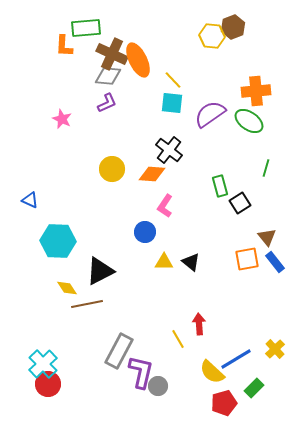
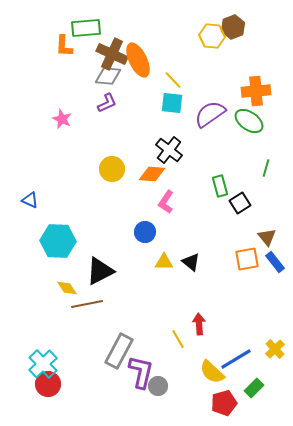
pink L-shape at (165, 206): moved 1 px right, 4 px up
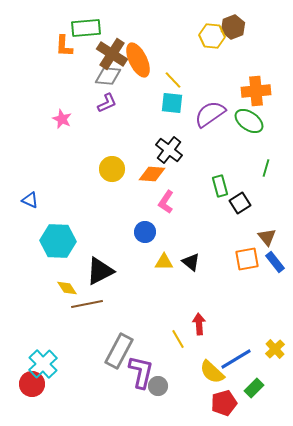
brown cross at (112, 54): rotated 8 degrees clockwise
red circle at (48, 384): moved 16 px left
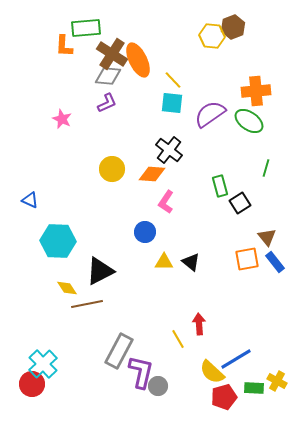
yellow cross at (275, 349): moved 2 px right, 32 px down; rotated 18 degrees counterclockwise
green rectangle at (254, 388): rotated 48 degrees clockwise
red pentagon at (224, 403): moved 6 px up
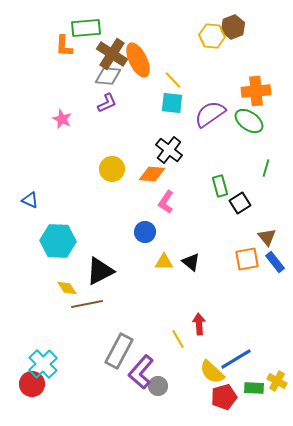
purple L-shape at (141, 372): rotated 152 degrees counterclockwise
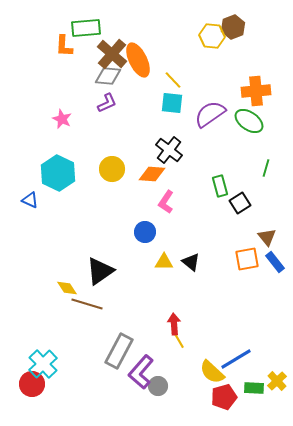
brown cross at (112, 54): rotated 8 degrees clockwise
cyan hexagon at (58, 241): moved 68 px up; rotated 24 degrees clockwise
black triangle at (100, 271): rotated 8 degrees counterclockwise
brown line at (87, 304): rotated 28 degrees clockwise
red arrow at (199, 324): moved 25 px left
yellow cross at (277, 381): rotated 18 degrees clockwise
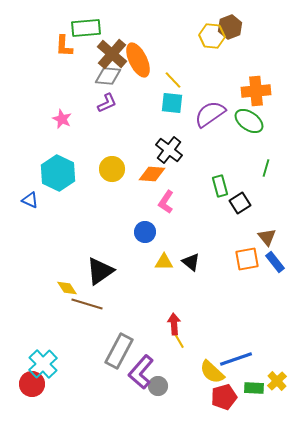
brown hexagon at (233, 27): moved 3 px left
blue line at (236, 359): rotated 12 degrees clockwise
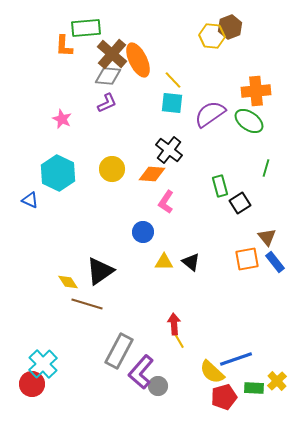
blue circle at (145, 232): moved 2 px left
yellow diamond at (67, 288): moved 1 px right, 6 px up
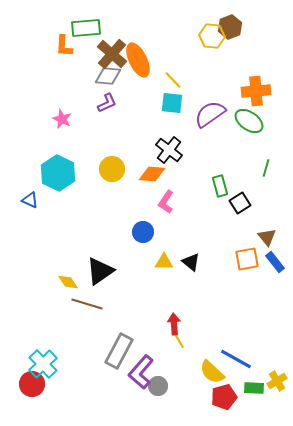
blue line at (236, 359): rotated 48 degrees clockwise
yellow cross at (277, 381): rotated 12 degrees clockwise
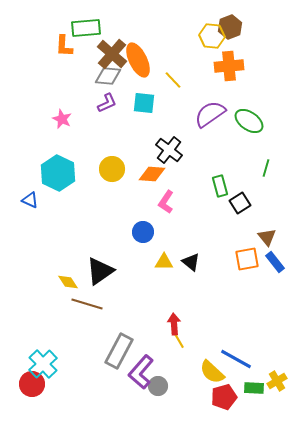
orange cross at (256, 91): moved 27 px left, 25 px up
cyan square at (172, 103): moved 28 px left
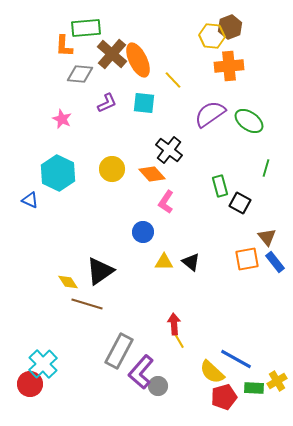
gray diamond at (108, 76): moved 28 px left, 2 px up
orange diamond at (152, 174): rotated 44 degrees clockwise
black square at (240, 203): rotated 30 degrees counterclockwise
red circle at (32, 384): moved 2 px left
